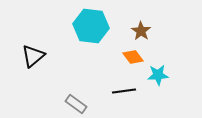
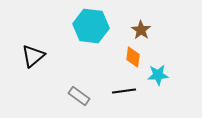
brown star: moved 1 px up
orange diamond: rotated 45 degrees clockwise
gray rectangle: moved 3 px right, 8 px up
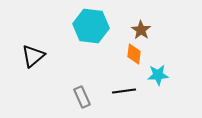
orange diamond: moved 1 px right, 3 px up
gray rectangle: moved 3 px right, 1 px down; rotated 30 degrees clockwise
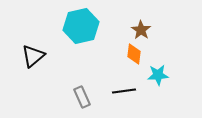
cyan hexagon: moved 10 px left; rotated 20 degrees counterclockwise
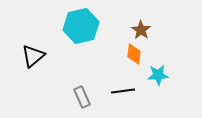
black line: moved 1 px left
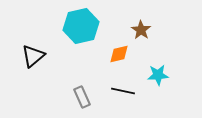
orange diamond: moved 15 px left; rotated 70 degrees clockwise
black line: rotated 20 degrees clockwise
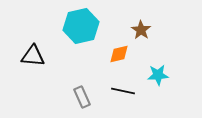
black triangle: rotated 45 degrees clockwise
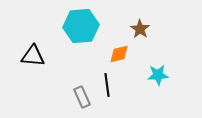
cyan hexagon: rotated 8 degrees clockwise
brown star: moved 1 px left, 1 px up
black line: moved 16 px left, 6 px up; rotated 70 degrees clockwise
